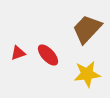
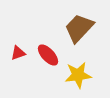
brown trapezoid: moved 8 px left, 1 px up
yellow star: moved 9 px left, 1 px down
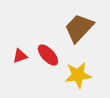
red triangle: moved 2 px right, 3 px down
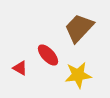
red triangle: moved 12 px down; rotated 49 degrees clockwise
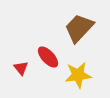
red ellipse: moved 2 px down
red triangle: moved 1 px right; rotated 21 degrees clockwise
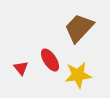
red ellipse: moved 2 px right, 3 px down; rotated 10 degrees clockwise
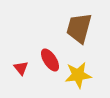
brown trapezoid: rotated 28 degrees counterclockwise
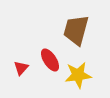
brown trapezoid: moved 3 px left, 2 px down
red triangle: rotated 21 degrees clockwise
